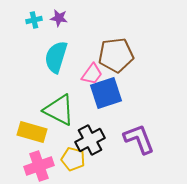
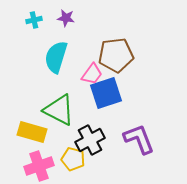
purple star: moved 7 px right
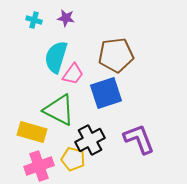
cyan cross: rotated 28 degrees clockwise
pink trapezoid: moved 19 px left
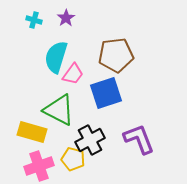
purple star: rotated 30 degrees clockwise
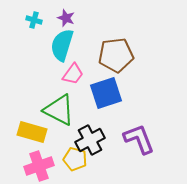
purple star: rotated 18 degrees counterclockwise
cyan semicircle: moved 6 px right, 12 px up
yellow pentagon: moved 2 px right
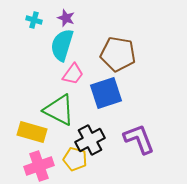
brown pentagon: moved 2 px right, 1 px up; rotated 16 degrees clockwise
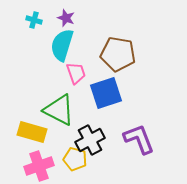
pink trapezoid: moved 3 px right, 1 px up; rotated 55 degrees counterclockwise
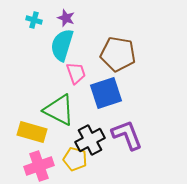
purple L-shape: moved 12 px left, 4 px up
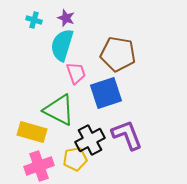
yellow pentagon: rotated 25 degrees counterclockwise
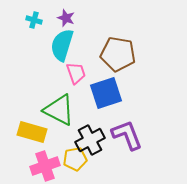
pink cross: moved 6 px right
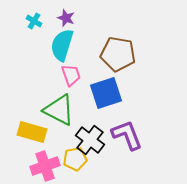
cyan cross: moved 1 px down; rotated 14 degrees clockwise
pink trapezoid: moved 5 px left, 2 px down
black cross: rotated 24 degrees counterclockwise
